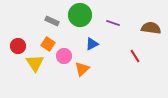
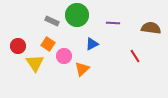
green circle: moved 3 px left
purple line: rotated 16 degrees counterclockwise
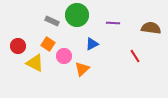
yellow triangle: rotated 30 degrees counterclockwise
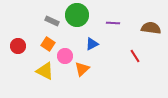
pink circle: moved 1 px right
yellow triangle: moved 10 px right, 8 px down
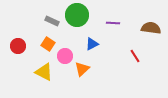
yellow triangle: moved 1 px left, 1 px down
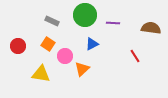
green circle: moved 8 px right
yellow triangle: moved 3 px left, 2 px down; rotated 18 degrees counterclockwise
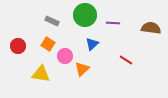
blue triangle: rotated 16 degrees counterclockwise
red line: moved 9 px left, 4 px down; rotated 24 degrees counterclockwise
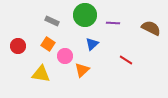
brown semicircle: rotated 18 degrees clockwise
orange triangle: moved 1 px down
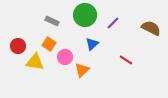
purple line: rotated 48 degrees counterclockwise
orange square: moved 1 px right
pink circle: moved 1 px down
yellow triangle: moved 6 px left, 12 px up
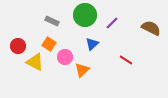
purple line: moved 1 px left
yellow triangle: rotated 18 degrees clockwise
